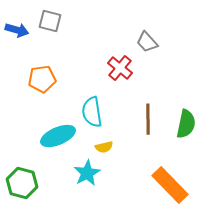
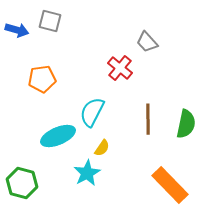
cyan semicircle: rotated 36 degrees clockwise
yellow semicircle: moved 2 px left, 1 px down; rotated 42 degrees counterclockwise
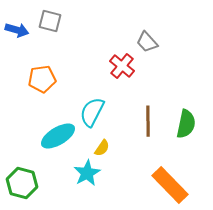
red cross: moved 2 px right, 2 px up
brown line: moved 2 px down
cyan ellipse: rotated 8 degrees counterclockwise
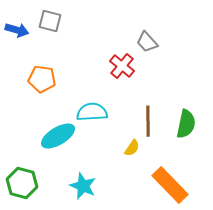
orange pentagon: rotated 16 degrees clockwise
cyan semicircle: rotated 60 degrees clockwise
yellow semicircle: moved 30 px right
cyan star: moved 4 px left, 13 px down; rotated 20 degrees counterclockwise
